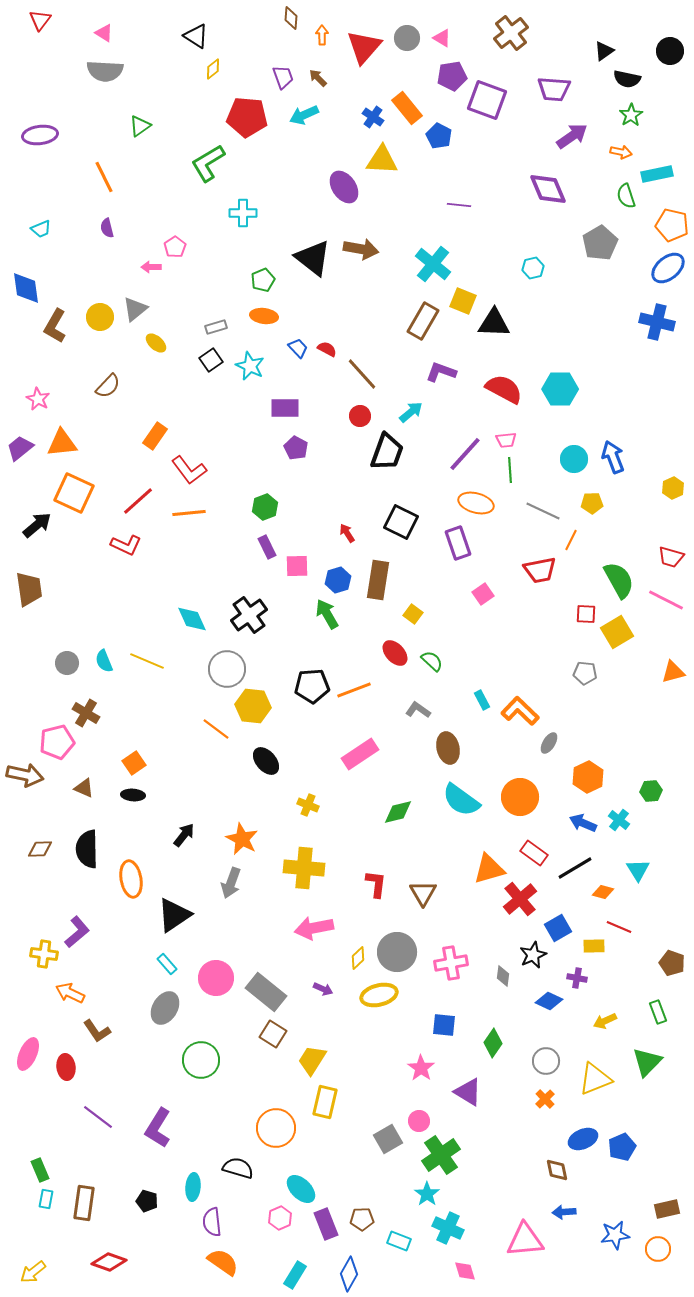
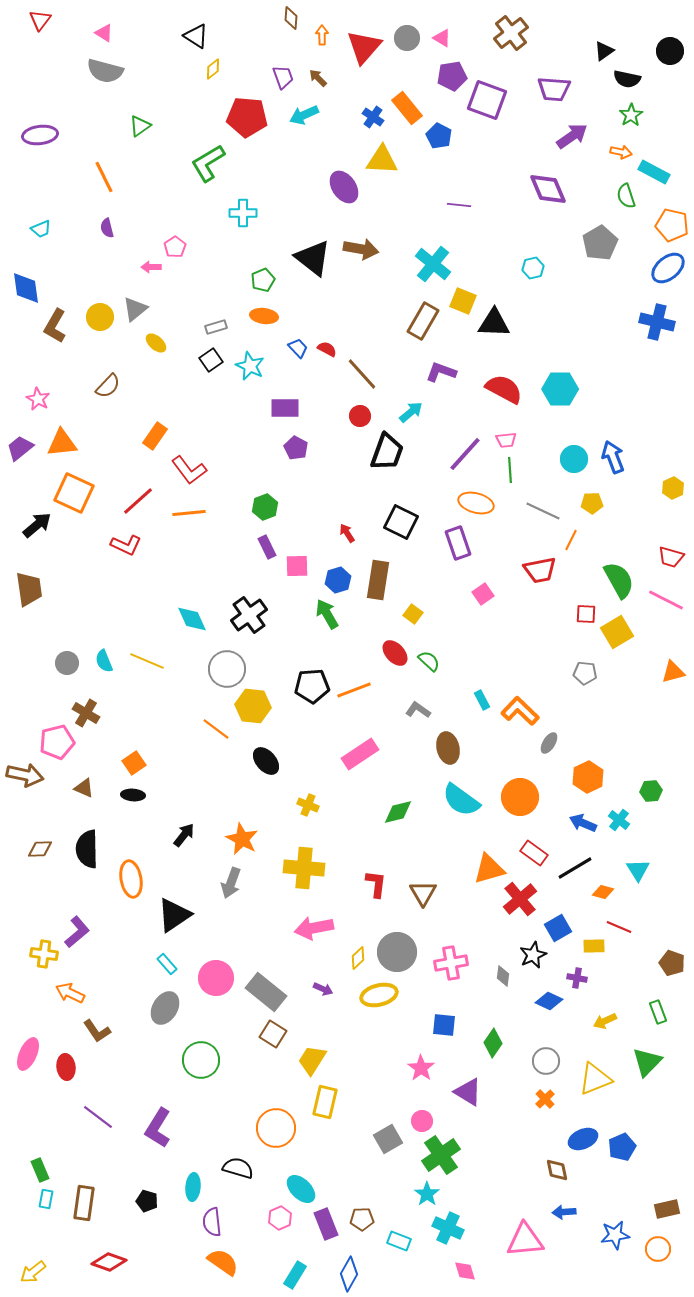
gray semicircle at (105, 71): rotated 12 degrees clockwise
cyan rectangle at (657, 174): moved 3 px left, 2 px up; rotated 40 degrees clockwise
green semicircle at (432, 661): moved 3 px left
pink circle at (419, 1121): moved 3 px right
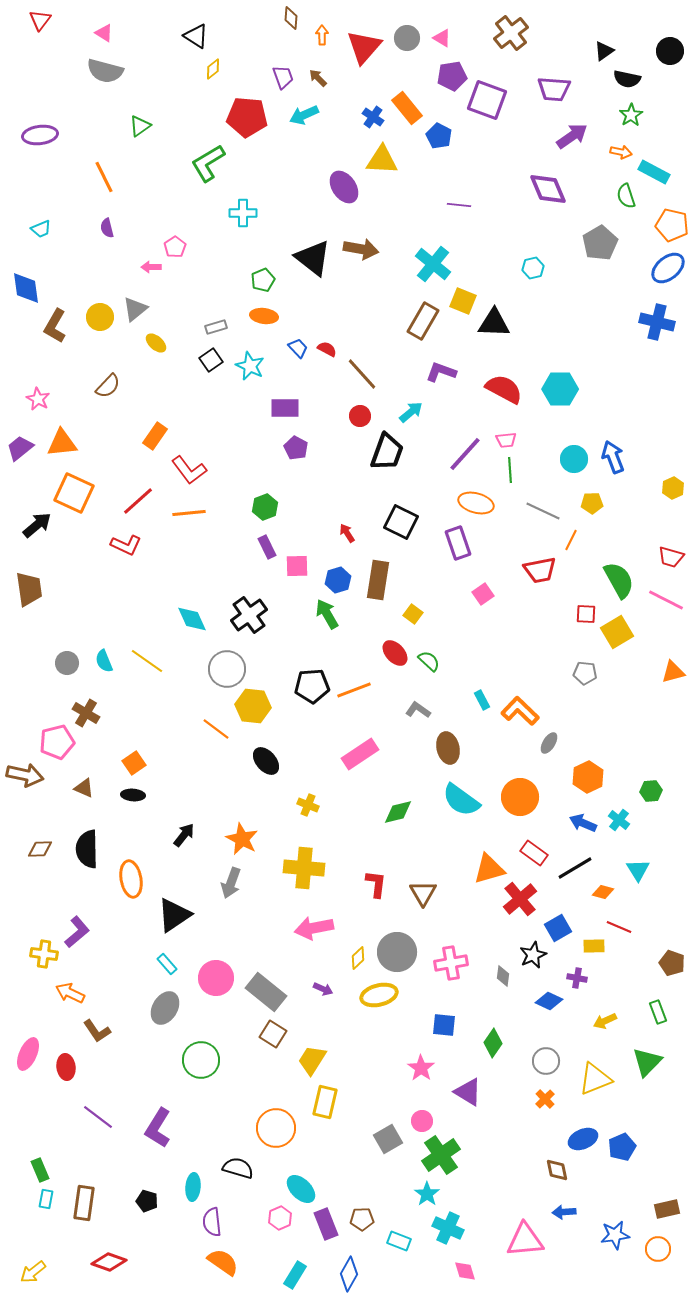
yellow line at (147, 661): rotated 12 degrees clockwise
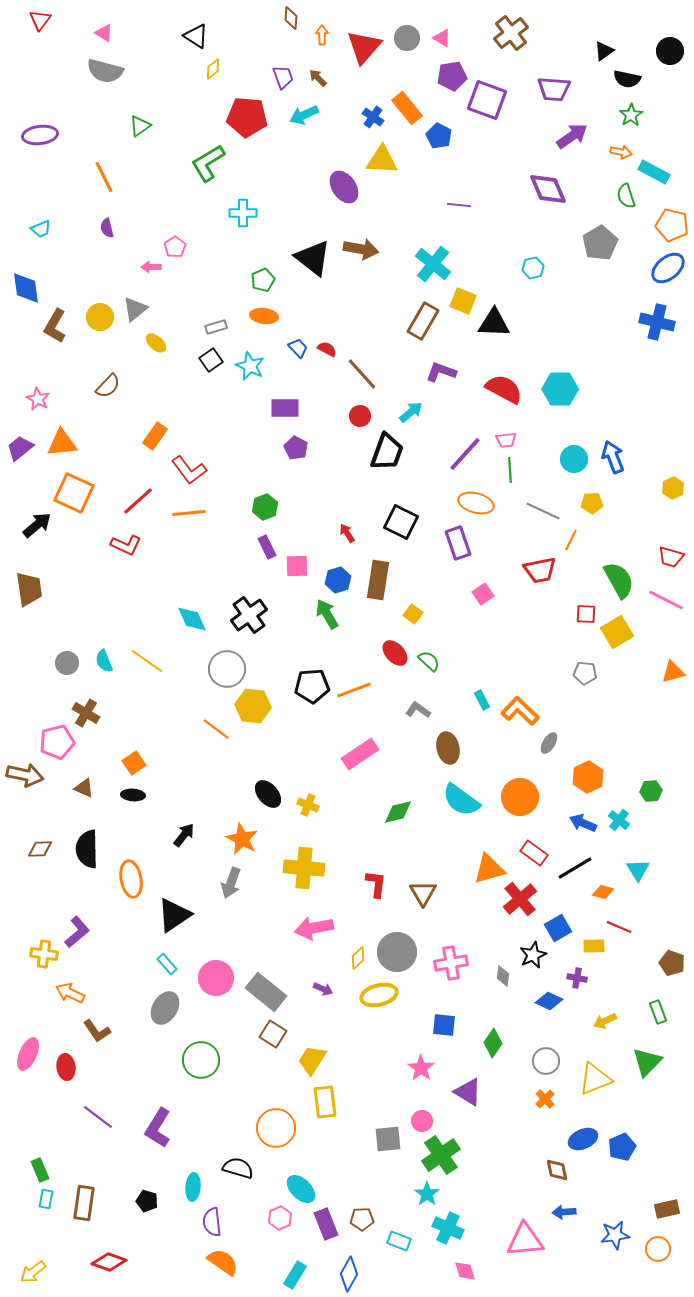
black ellipse at (266, 761): moved 2 px right, 33 px down
yellow rectangle at (325, 1102): rotated 20 degrees counterclockwise
gray square at (388, 1139): rotated 24 degrees clockwise
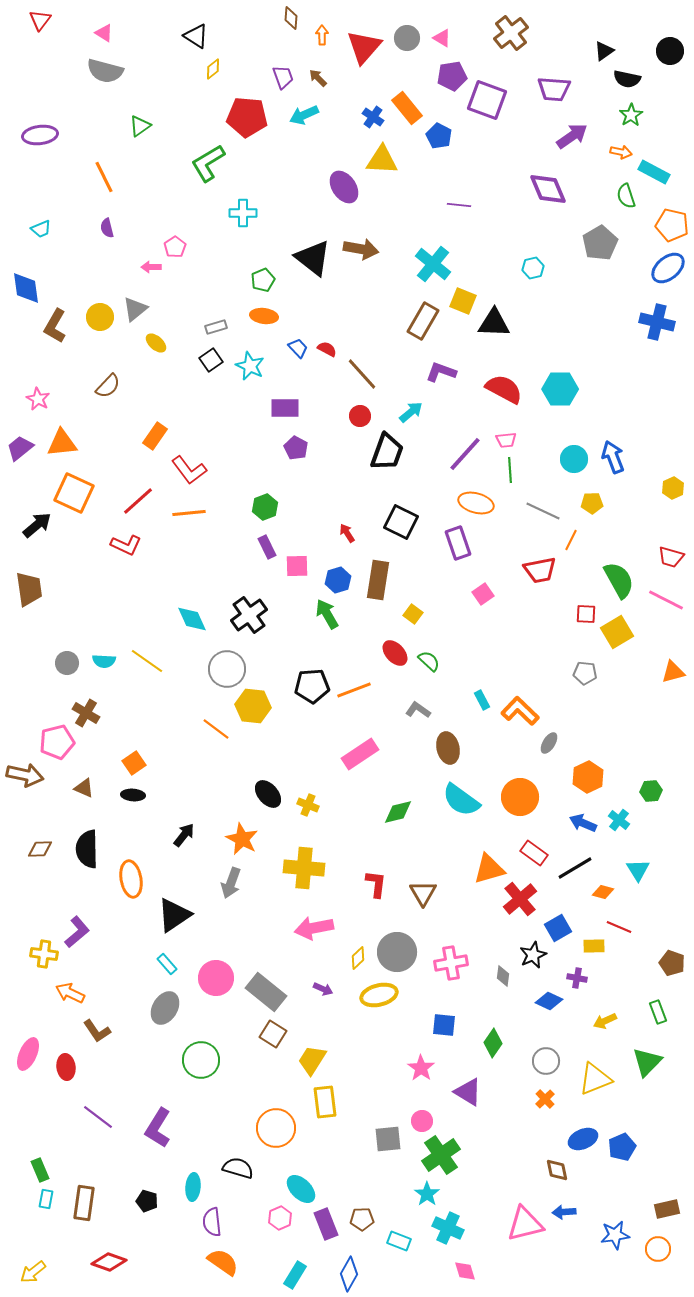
cyan semicircle at (104, 661): rotated 65 degrees counterclockwise
pink triangle at (525, 1240): moved 16 px up; rotated 9 degrees counterclockwise
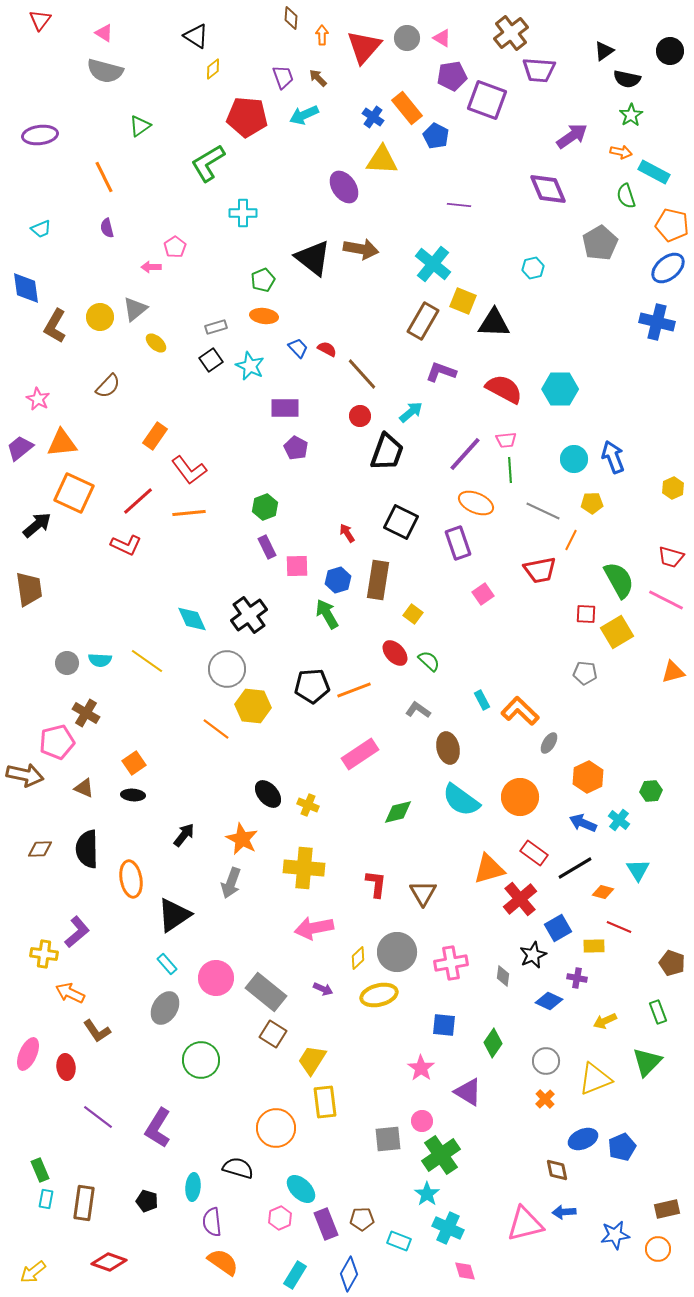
purple trapezoid at (554, 89): moved 15 px left, 19 px up
blue pentagon at (439, 136): moved 3 px left
orange ellipse at (476, 503): rotated 8 degrees clockwise
cyan semicircle at (104, 661): moved 4 px left, 1 px up
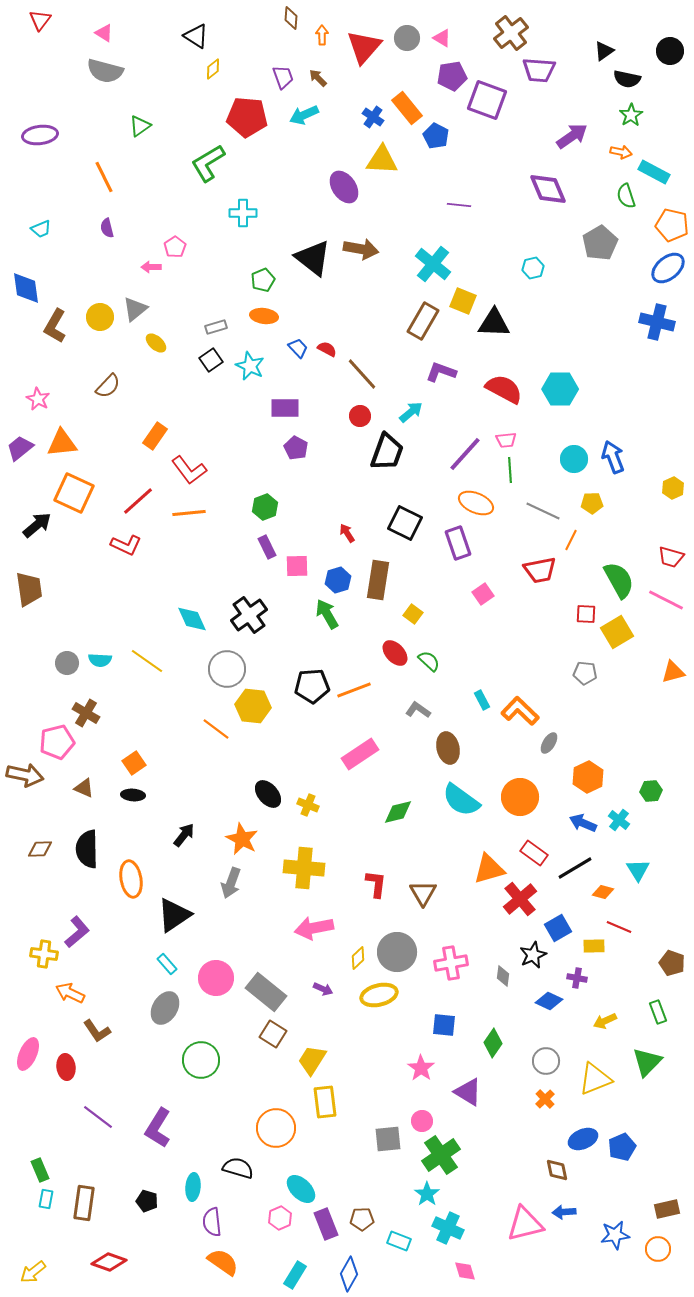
black square at (401, 522): moved 4 px right, 1 px down
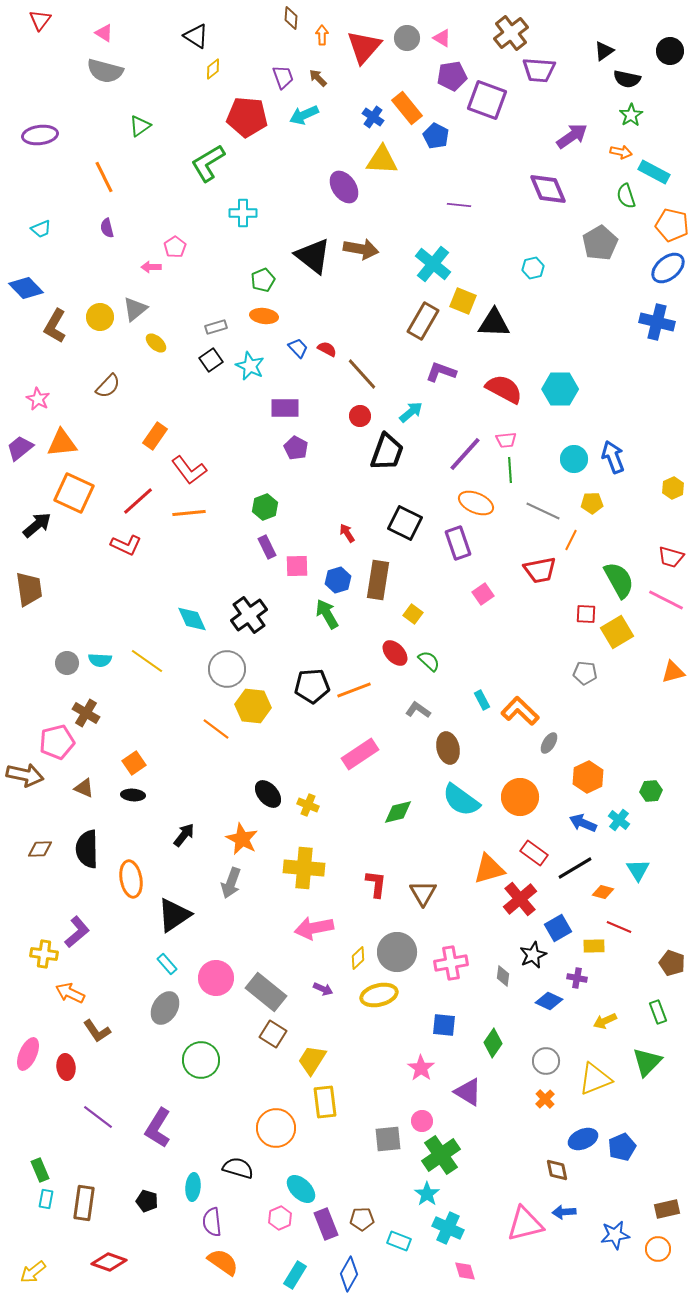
black triangle at (313, 258): moved 2 px up
blue diamond at (26, 288): rotated 36 degrees counterclockwise
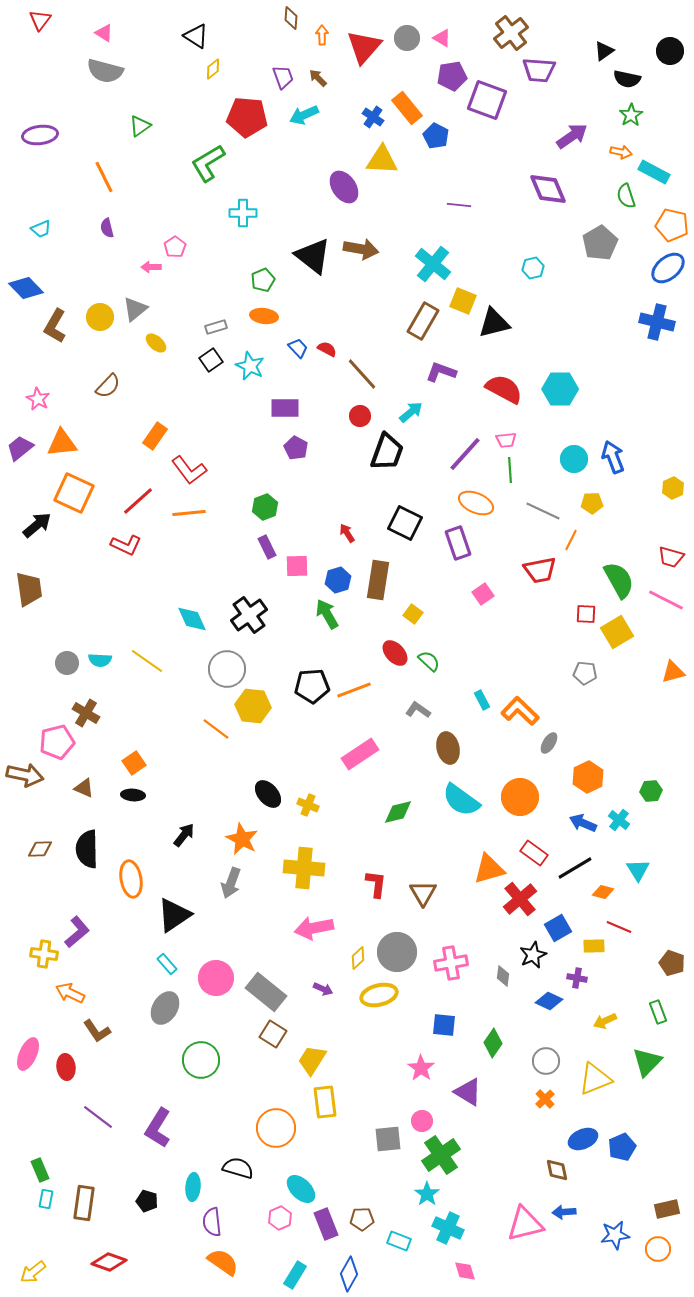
black triangle at (494, 323): rotated 16 degrees counterclockwise
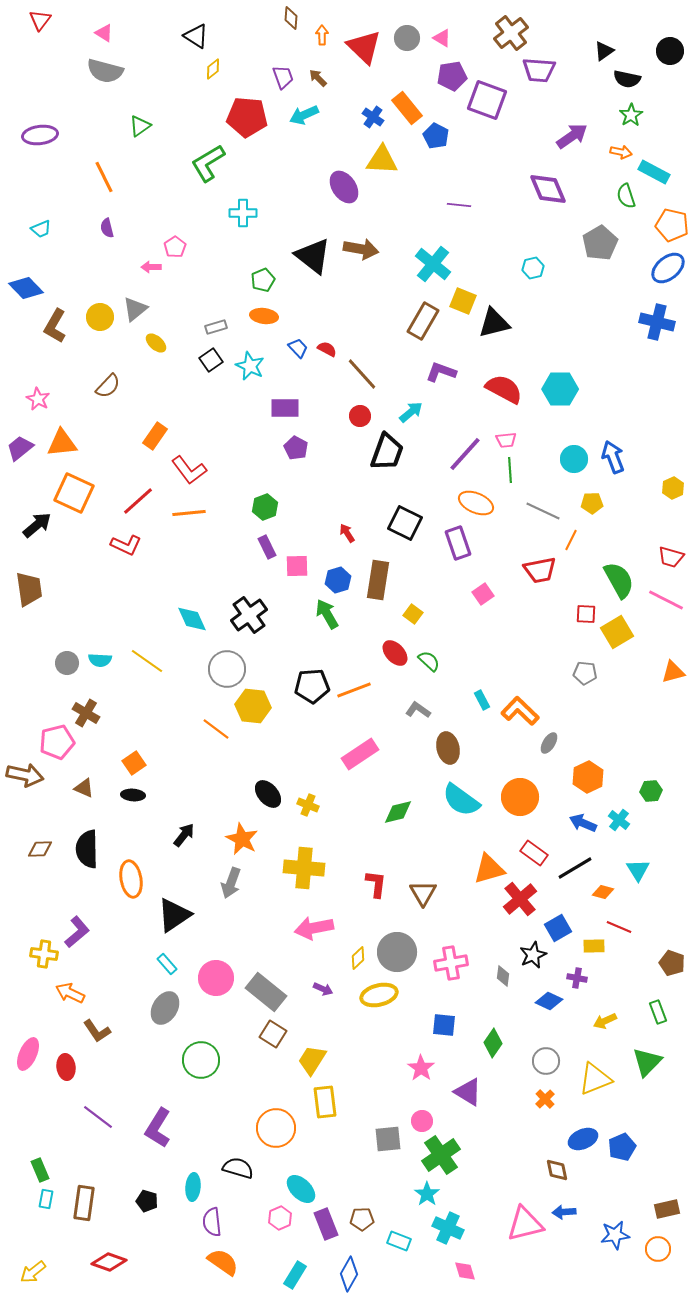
red triangle at (364, 47): rotated 27 degrees counterclockwise
